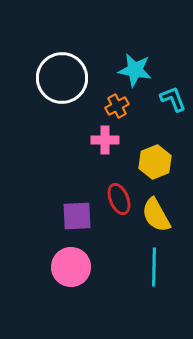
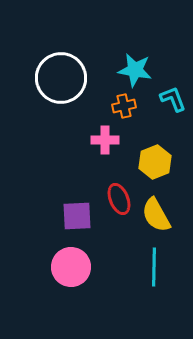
white circle: moved 1 px left
orange cross: moved 7 px right; rotated 15 degrees clockwise
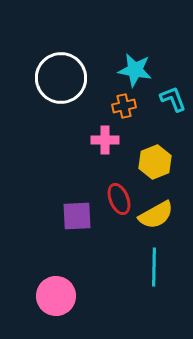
yellow semicircle: rotated 90 degrees counterclockwise
pink circle: moved 15 px left, 29 px down
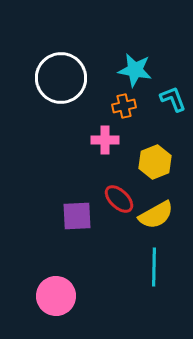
red ellipse: rotated 24 degrees counterclockwise
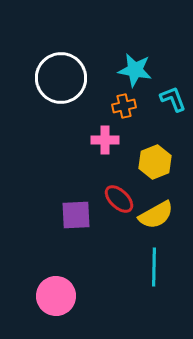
purple square: moved 1 px left, 1 px up
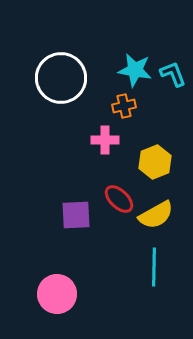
cyan L-shape: moved 25 px up
pink circle: moved 1 px right, 2 px up
